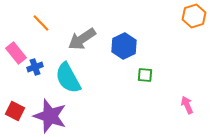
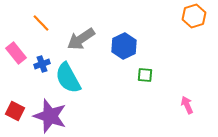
gray arrow: moved 1 px left
blue cross: moved 7 px right, 3 px up
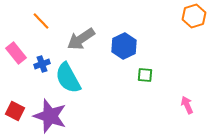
orange line: moved 2 px up
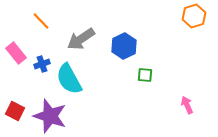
cyan semicircle: moved 1 px right, 1 px down
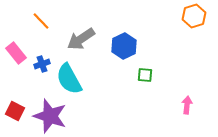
pink arrow: rotated 30 degrees clockwise
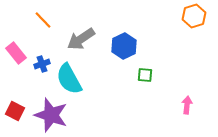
orange line: moved 2 px right, 1 px up
purple star: moved 1 px right, 1 px up
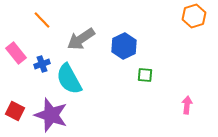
orange line: moved 1 px left
